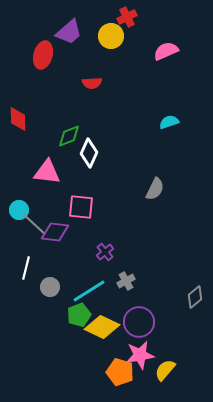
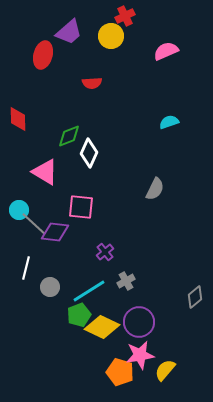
red cross: moved 2 px left, 1 px up
pink triangle: moved 2 px left; rotated 24 degrees clockwise
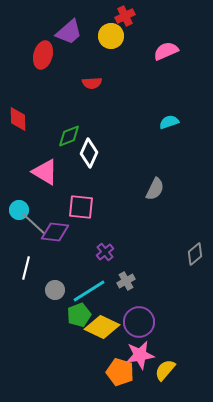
gray circle: moved 5 px right, 3 px down
gray diamond: moved 43 px up
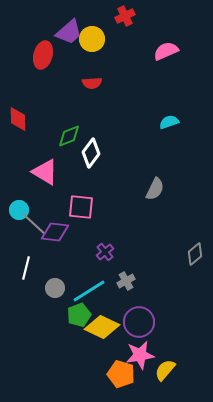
yellow circle: moved 19 px left, 3 px down
white diamond: moved 2 px right; rotated 12 degrees clockwise
gray circle: moved 2 px up
orange pentagon: moved 1 px right, 2 px down
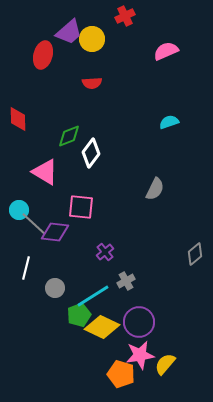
cyan line: moved 4 px right, 5 px down
yellow semicircle: moved 6 px up
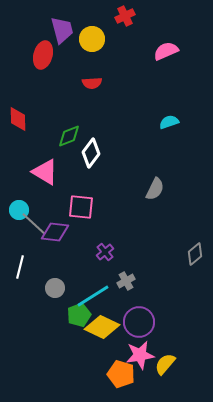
purple trapezoid: moved 7 px left, 2 px up; rotated 64 degrees counterclockwise
white line: moved 6 px left, 1 px up
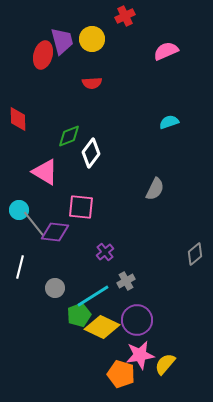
purple trapezoid: moved 11 px down
gray line: rotated 8 degrees clockwise
purple circle: moved 2 px left, 2 px up
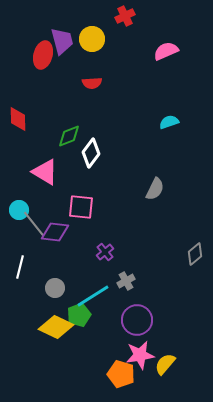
yellow diamond: moved 46 px left
